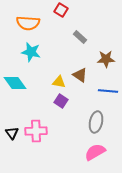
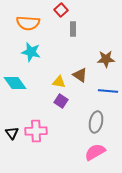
red square: rotated 16 degrees clockwise
gray rectangle: moved 7 px left, 8 px up; rotated 48 degrees clockwise
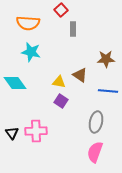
pink semicircle: rotated 40 degrees counterclockwise
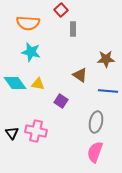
yellow triangle: moved 21 px left, 2 px down
pink cross: rotated 15 degrees clockwise
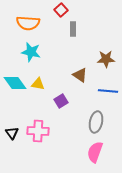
purple square: rotated 24 degrees clockwise
pink cross: moved 2 px right; rotated 10 degrees counterclockwise
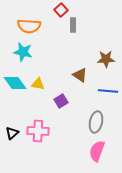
orange semicircle: moved 1 px right, 3 px down
gray rectangle: moved 4 px up
cyan star: moved 8 px left
black triangle: rotated 24 degrees clockwise
pink semicircle: moved 2 px right, 1 px up
